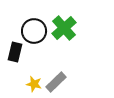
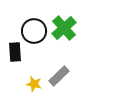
black rectangle: rotated 18 degrees counterclockwise
gray rectangle: moved 3 px right, 6 px up
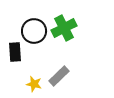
green cross: rotated 15 degrees clockwise
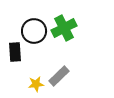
yellow star: moved 2 px right; rotated 21 degrees counterclockwise
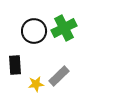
black rectangle: moved 13 px down
